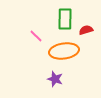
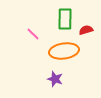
pink line: moved 3 px left, 2 px up
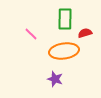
red semicircle: moved 1 px left, 3 px down
pink line: moved 2 px left
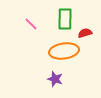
pink line: moved 10 px up
